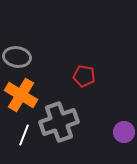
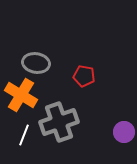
gray ellipse: moved 19 px right, 6 px down
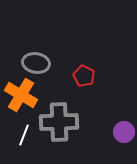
red pentagon: rotated 15 degrees clockwise
gray cross: rotated 18 degrees clockwise
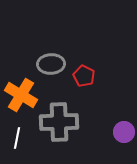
gray ellipse: moved 15 px right, 1 px down; rotated 12 degrees counterclockwise
white line: moved 7 px left, 3 px down; rotated 10 degrees counterclockwise
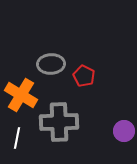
purple circle: moved 1 px up
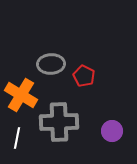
purple circle: moved 12 px left
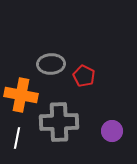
orange cross: rotated 20 degrees counterclockwise
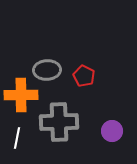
gray ellipse: moved 4 px left, 6 px down
orange cross: rotated 12 degrees counterclockwise
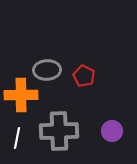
gray cross: moved 9 px down
